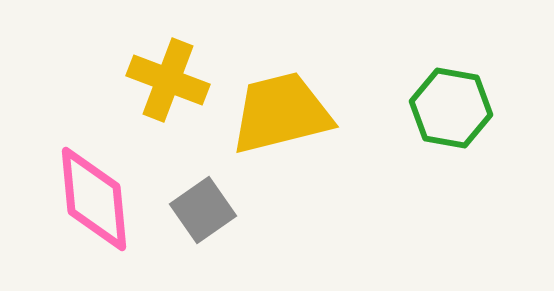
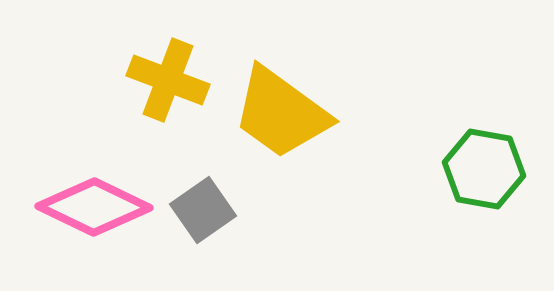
green hexagon: moved 33 px right, 61 px down
yellow trapezoid: rotated 130 degrees counterclockwise
pink diamond: moved 8 px down; rotated 59 degrees counterclockwise
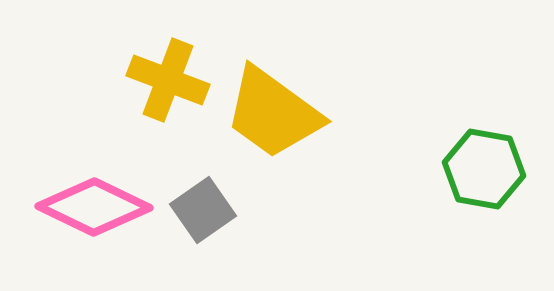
yellow trapezoid: moved 8 px left
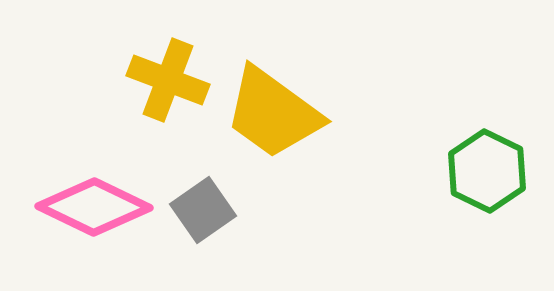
green hexagon: moved 3 px right, 2 px down; rotated 16 degrees clockwise
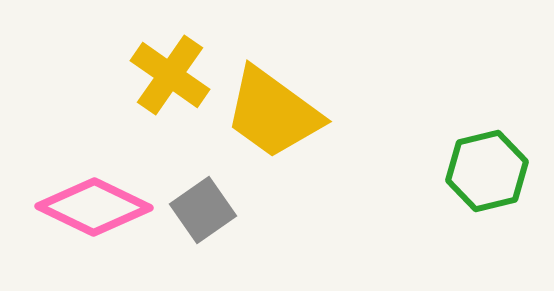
yellow cross: moved 2 px right, 5 px up; rotated 14 degrees clockwise
green hexagon: rotated 20 degrees clockwise
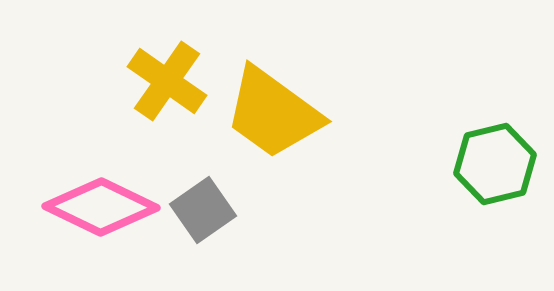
yellow cross: moved 3 px left, 6 px down
green hexagon: moved 8 px right, 7 px up
pink diamond: moved 7 px right
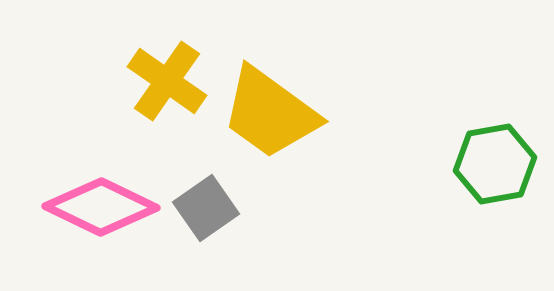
yellow trapezoid: moved 3 px left
green hexagon: rotated 4 degrees clockwise
gray square: moved 3 px right, 2 px up
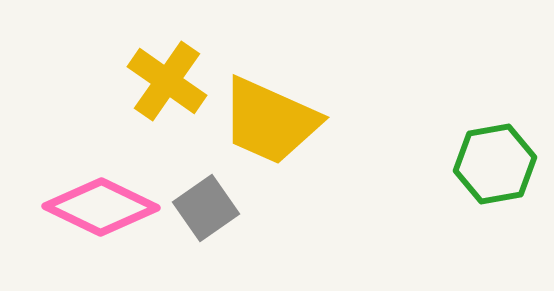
yellow trapezoid: moved 8 px down; rotated 12 degrees counterclockwise
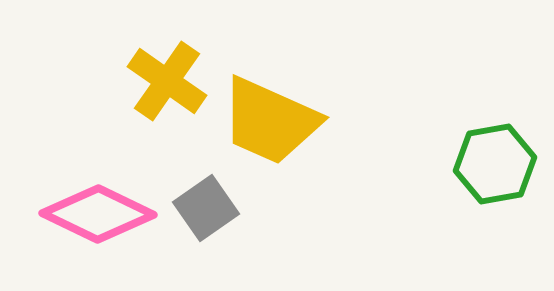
pink diamond: moved 3 px left, 7 px down
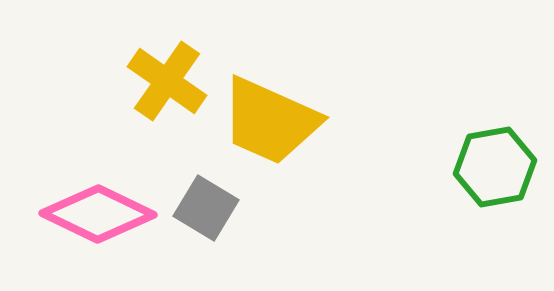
green hexagon: moved 3 px down
gray square: rotated 24 degrees counterclockwise
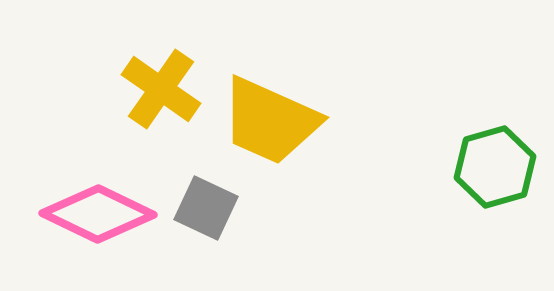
yellow cross: moved 6 px left, 8 px down
green hexagon: rotated 6 degrees counterclockwise
gray square: rotated 6 degrees counterclockwise
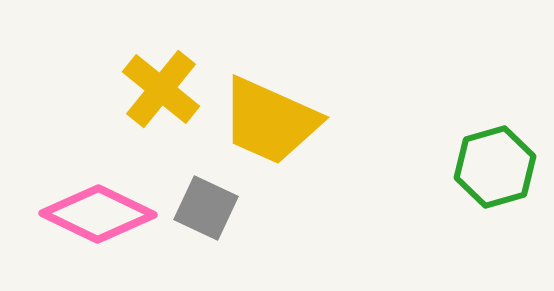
yellow cross: rotated 4 degrees clockwise
